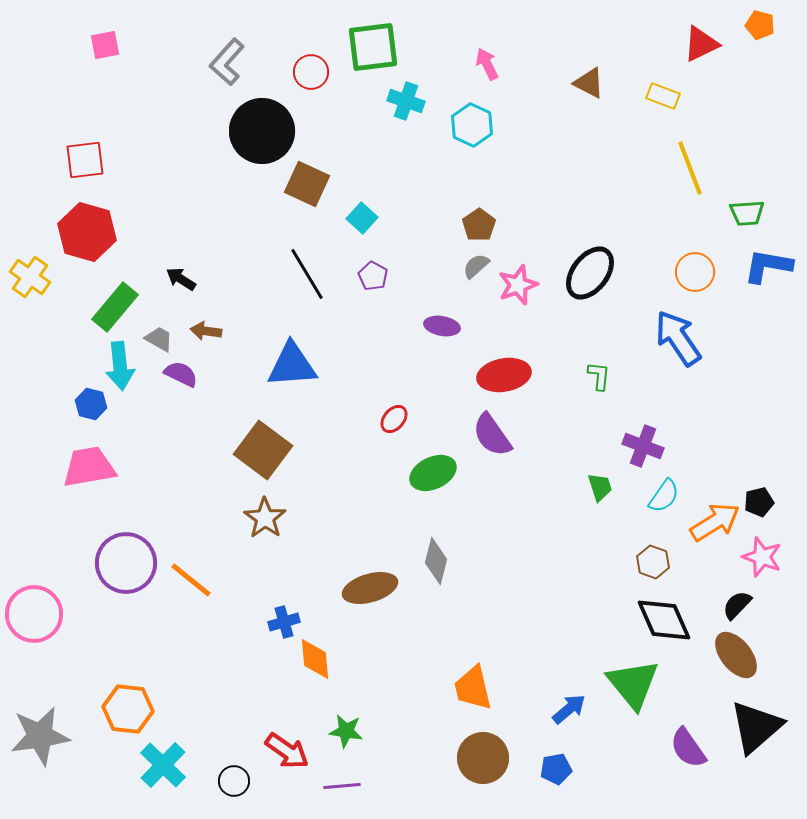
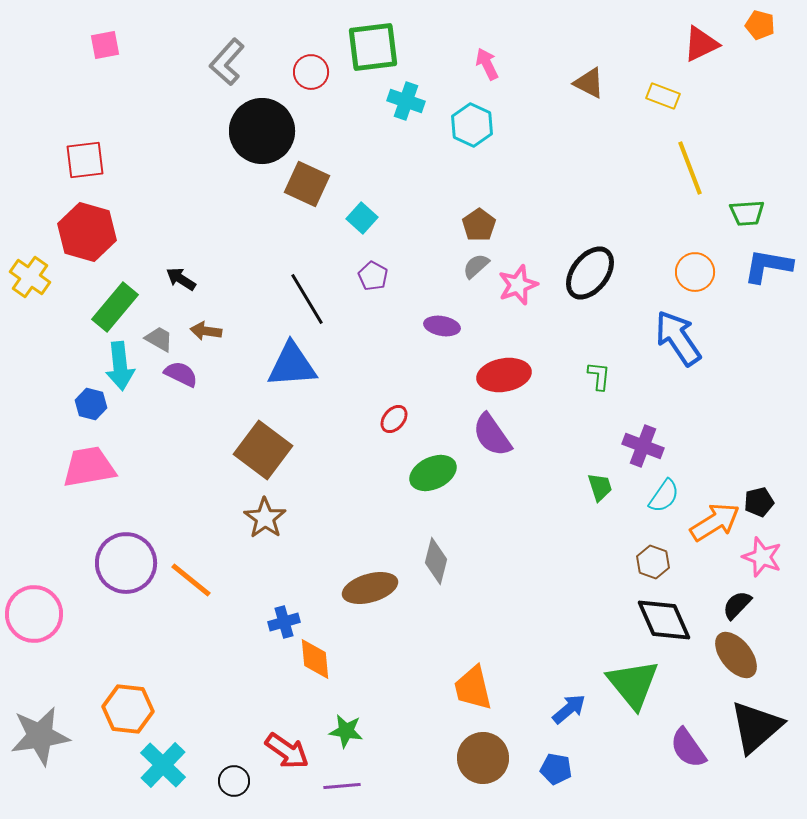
black line at (307, 274): moved 25 px down
blue pentagon at (556, 769): rotated 20 degrees clockwise
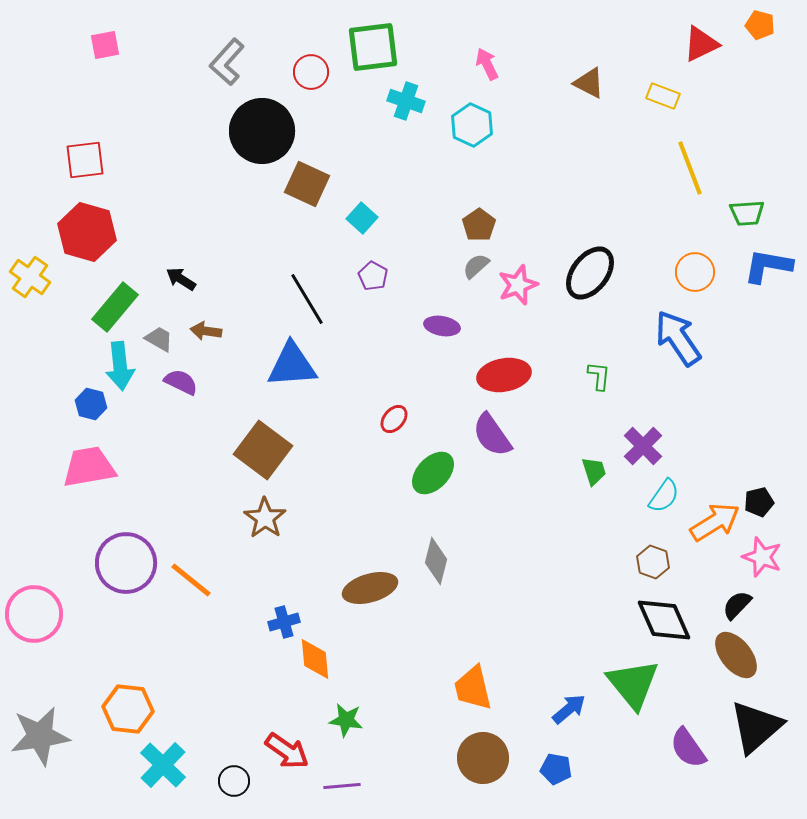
purple semicircle at (181, 374): moved 8 px down
purple cross at (643, 446): rotated 24 degrees clockwise
green ellipse at (433, 473): rotated 21 degrees counterclockwise
green trapezoid at (600, 487): moved 6 px left, 16 px up
green star at (346, 731): moved 11 px up
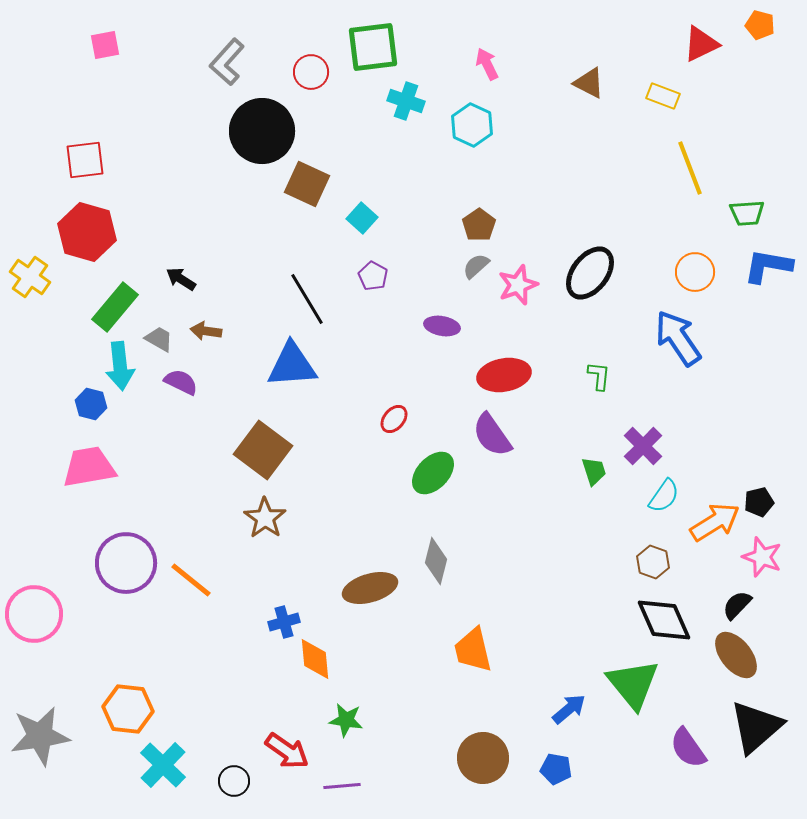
orange trapezoid at (473, 688): moved 38 px up
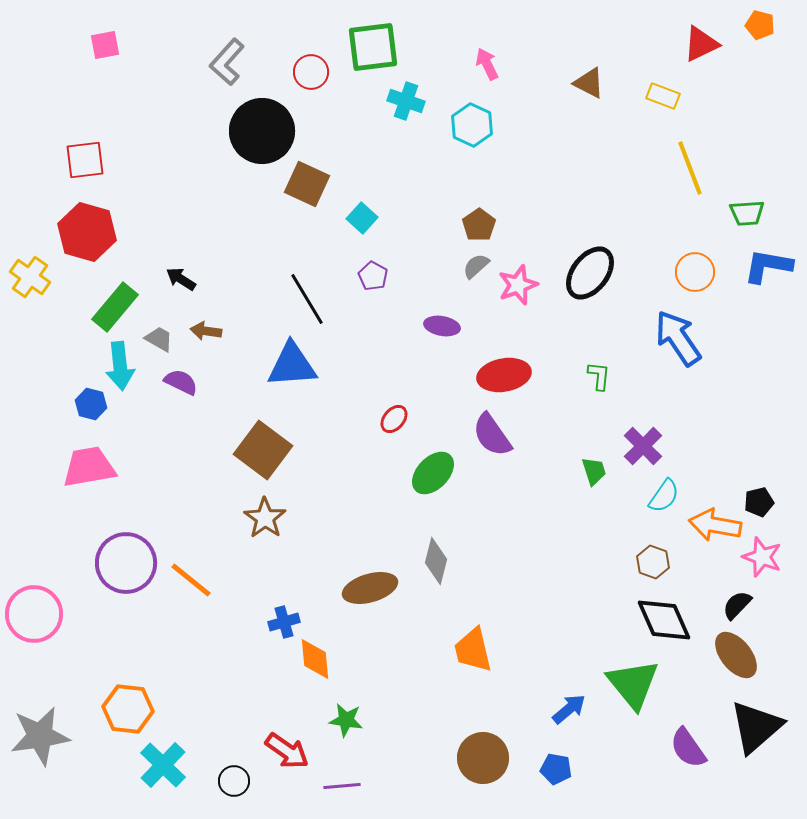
orange arrow at (715, 522): moved 3 px down; rotated 138 degrees counterclockwise
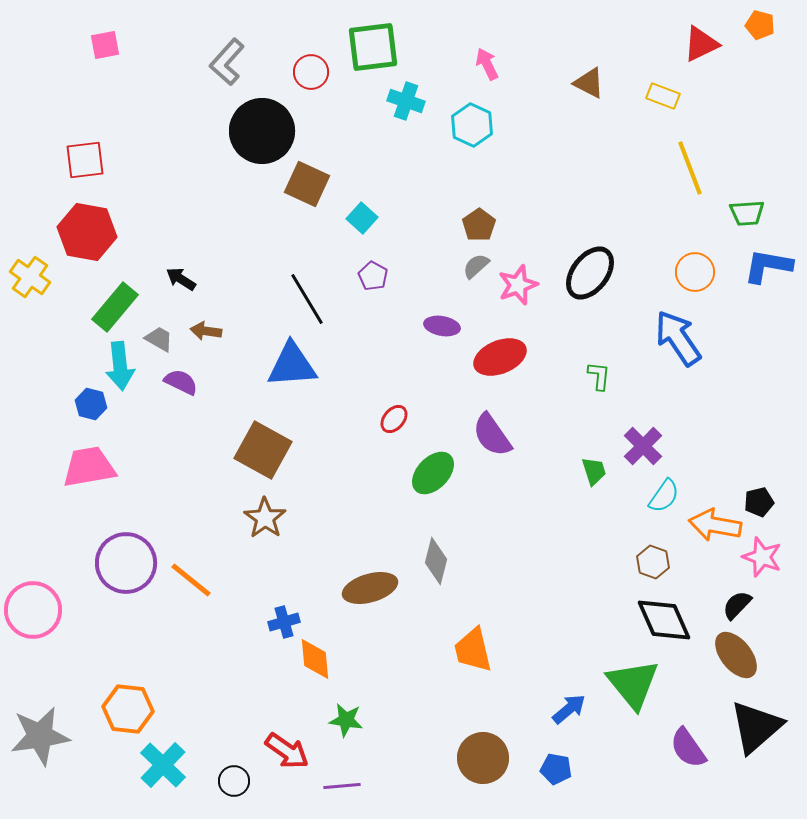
red hexagon at (87, 232): rotated 6 degrees counterclockwise
red ellipse at (504, 375): moved 4 px left, 18 px up; rotated 12 degrees counterclockwise
brown square at (263, 450): rotated 8 degrees counterclockwise
pink circle at (34, 614): moved 1 px left, 4 px up
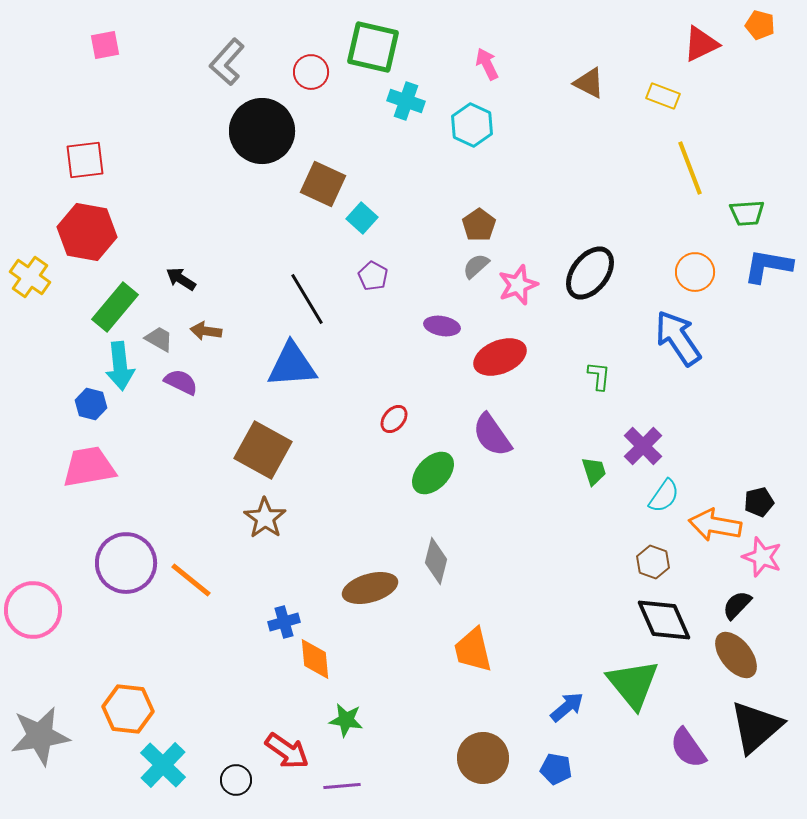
green square at (373, 47): rotated 20 degrees clockwise
brown square at (307, 184): moved 16 px right
blue arrow at (569, 709): moved 2 px left, 2 px up
black circle at (234, 781): moved 2 px right, 1 px up
